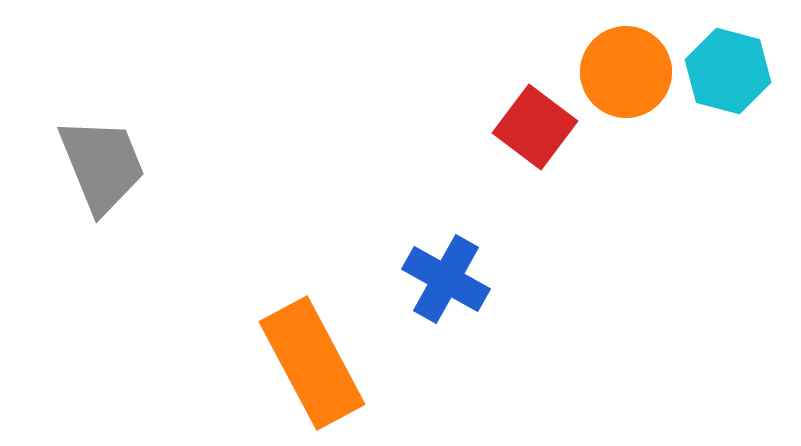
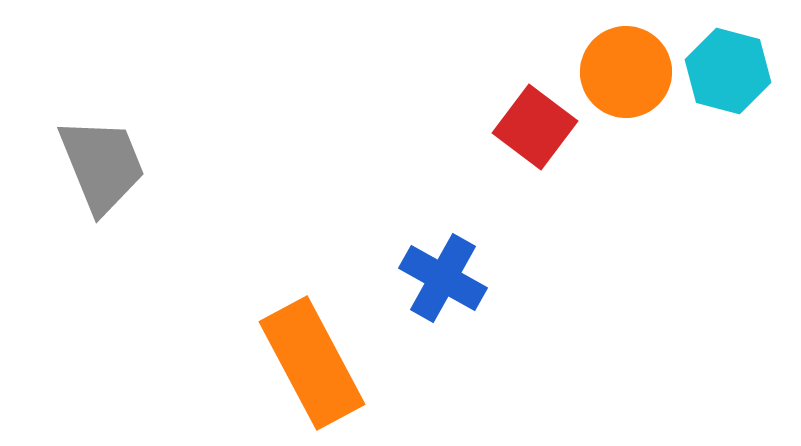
blue cross: moved 3 px left, 1 px up
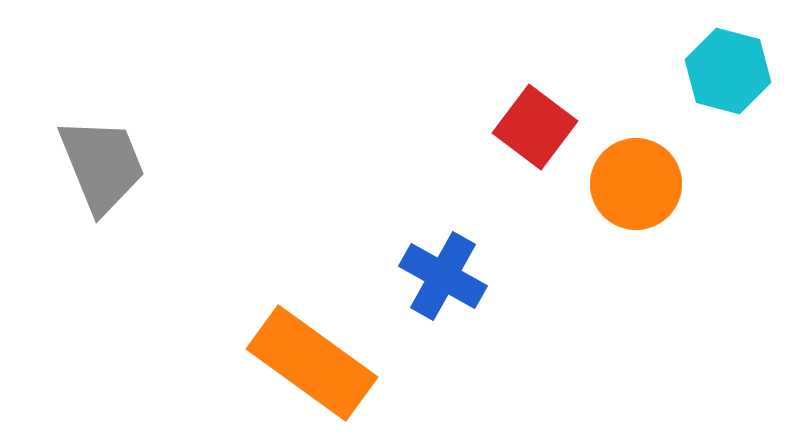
orange circle: moved 10 px right, 112 px down
blue cross: moved 2 px up
orange rectangle: rotated 26 degrees counterclockwise
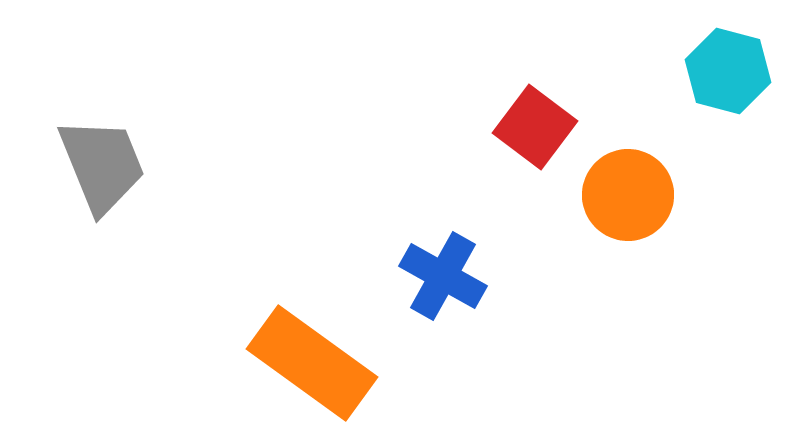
orange circle: moved 8 px left, 11 px down
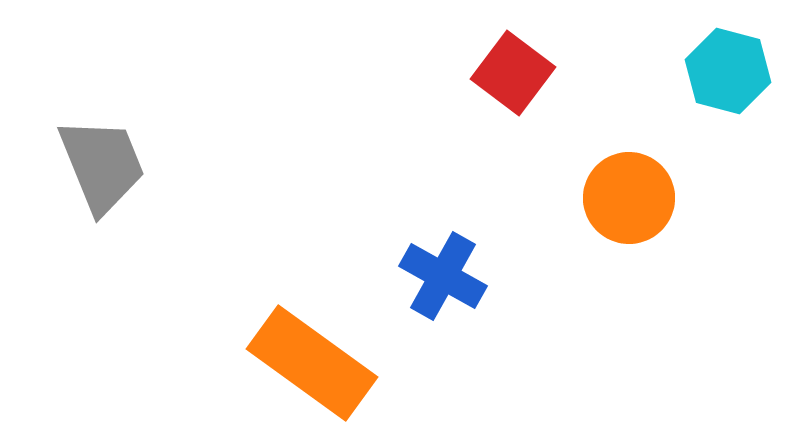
red square: moved 22 px left, 54 px up
orange circle: moved 1 px right, 3 px down
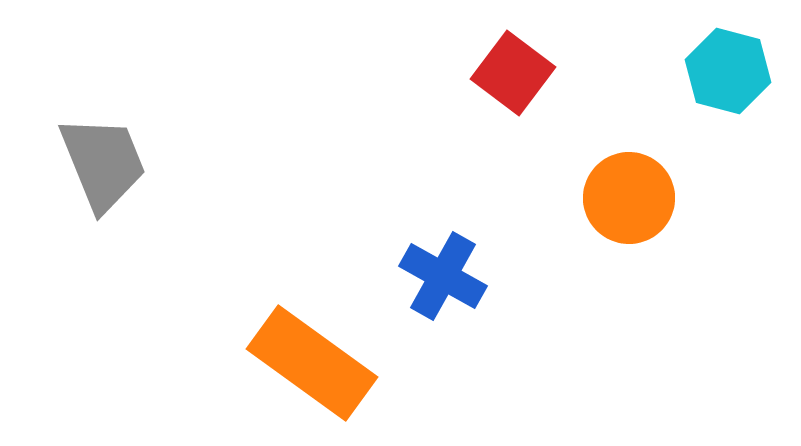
gray trapezoid: moved 1 px right, 2 px up
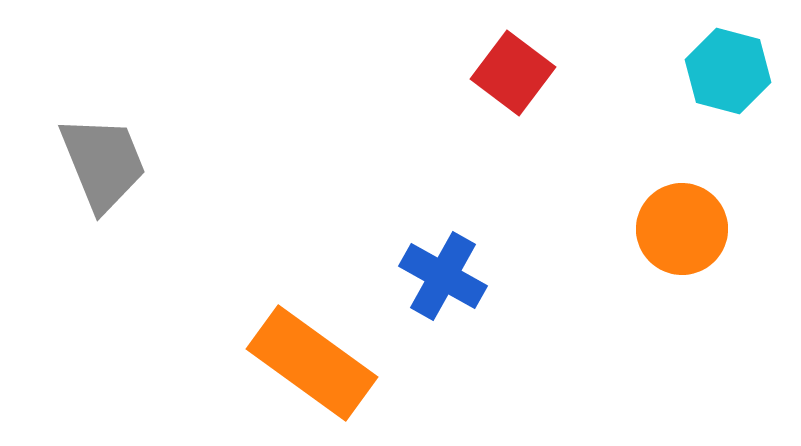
orange circle: moved 53 px right, 31 px down
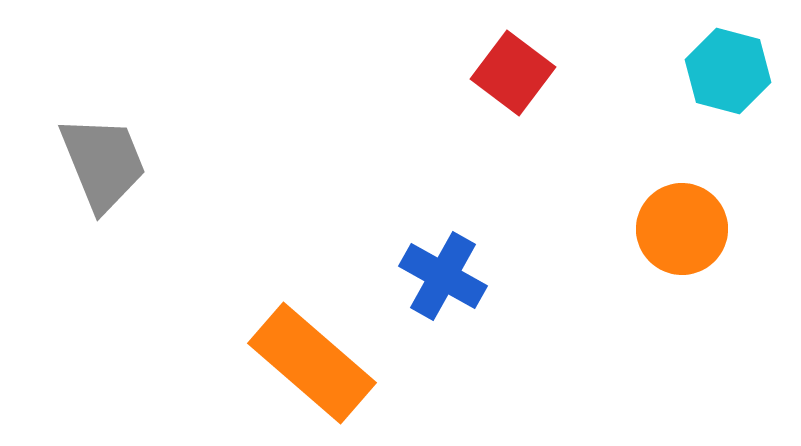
orange rectangle: rotated 5 degrees clockwise
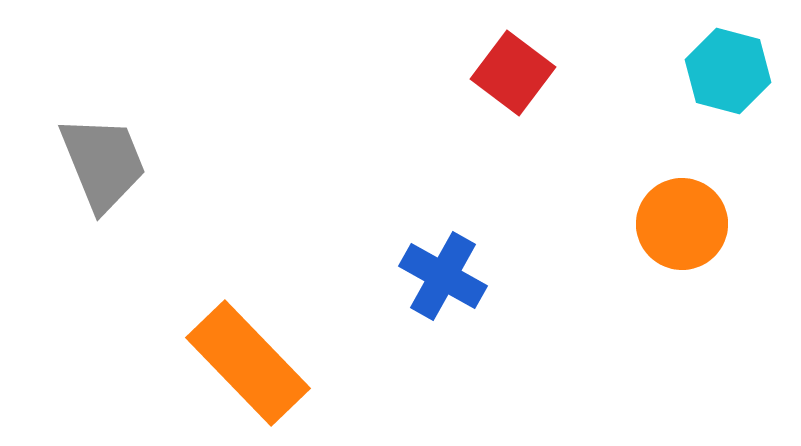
orange circle: moved 5 px up
orange rectangle: moved 64 px left; rotated 5 degrees clockwise
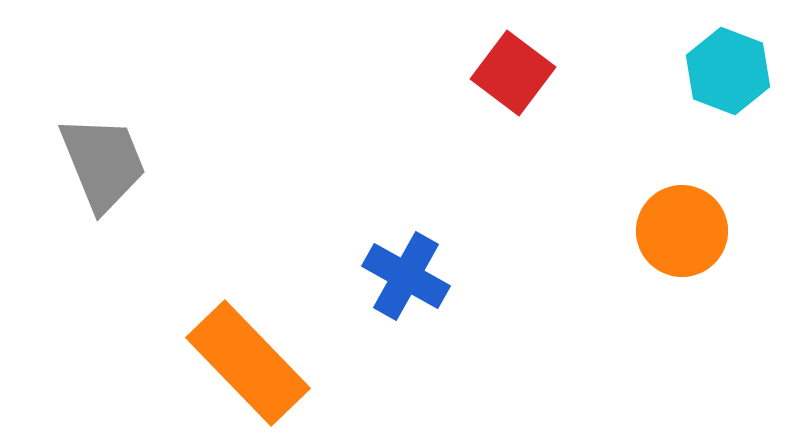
cyan hexagon: rotated 6 degrees clockwise
orange circle: moved 7 px down
blue cross: moved 37 px left
